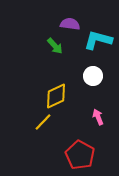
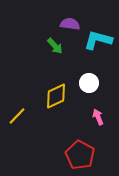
white circle: moved 4 px left, 7 px down
yellow line: moved 26 px left, 6 px up
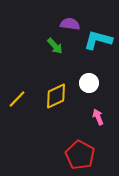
yellow line: moved 17 px up
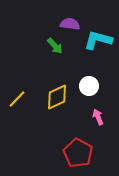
white circle: moved 3 px down
yellow diamond: moved 1 px right, 1 px down
red pentagon: moved 2 px left, 2 px up
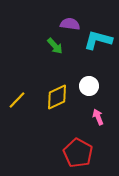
yellow line: moved 1 px down
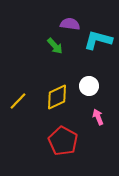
yellow line: moved 1 px right, 1 px down
red pentagon: moved 15 px left, 12 px up
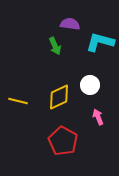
cyan L-shape: moved 2 px right, 2 px down
green arrow: rotated 18 degrees clockwise
white circle: moved 1 px right, 1 px up
yellow diamond: moved 2 px right
yellow line: rotated 60 degrees clockwise
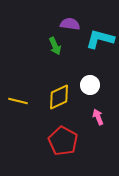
cyan L-shape: moved 3 px up
